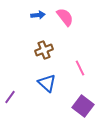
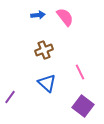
pink line: moved 4 px down
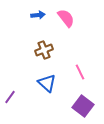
pink semicircle: moved 1 px right, 1 px down
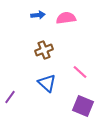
pink semicircle: rotated 60 degrees counterclockwise
pink line: rotated 21 degrees counterclockwise
purple square: rotated 15 degrees counterclockwise
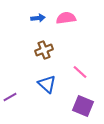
blue arrow: moved 3 px down
blue triangle: moved 1 px down
purple line: rotated 24 degrees clockwise
